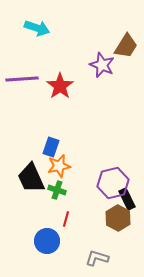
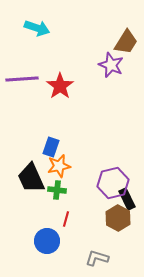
brown trapezoid: moved 4 px up
purple star: moved 9 px right
green cross: rotated 12 degrees counterclockwise
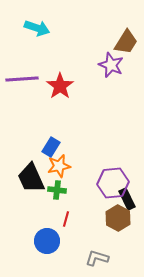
blue rectangle: rotated 12 degrees clockwise
purple hexagon: rotated 8 degrees clockwise
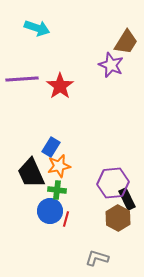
black trapezoid: moved 5 px up
blue circle: moved 3 px right, 30 px up
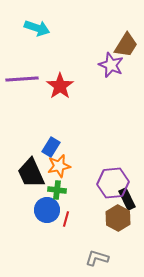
brown trapezoid: moved 3 px down
blue circle: moved 3 px left, 1 px up
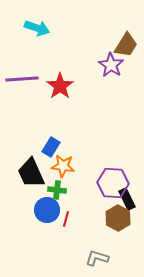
purple star: rotated 10 degrees clockwise
orange star: moved 4 px right; rotated 20 degrees clockwise
purple hexagon: rotated 8 degrees clockwise
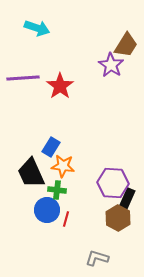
purple line: moved 1 px right, 1 px up
black rectangle: rotated 50 degrees clockwise
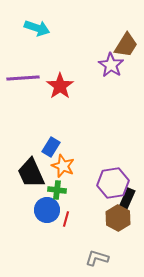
orange star: rotated 15 degrees clockwise
purple hexagon: rotated 12 degrees counterclockwise
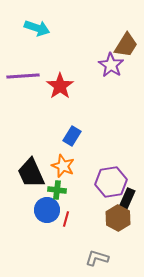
purple line: moved 2 px up
blue rectangle: moved 21 px right, 11 px up
purple hexagon: moved 2 px left, 1 px up
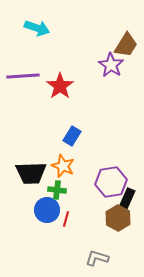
black trapezoid: rotated 68 degrees counterclockwise
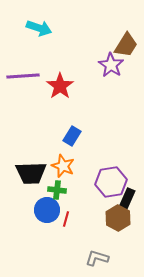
cyan arrow: moved 2 px right
